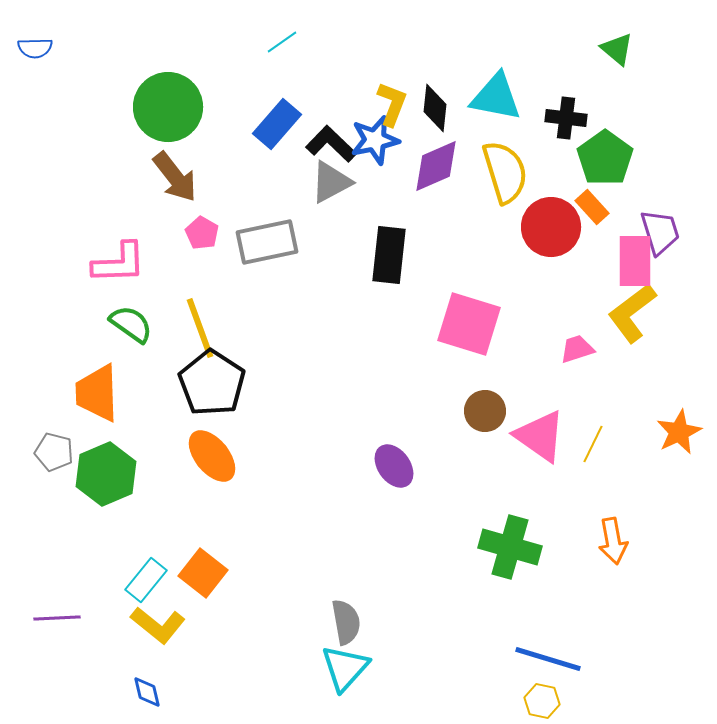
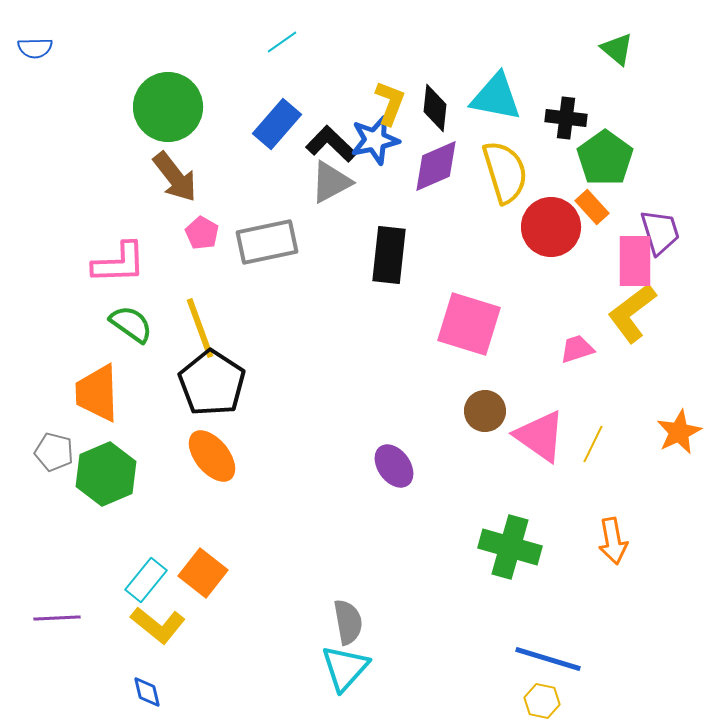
yellow L-shape at (392, 104): moved 2 px left, 1 px up
gray semicircle at (346, 622): moved 2 px right
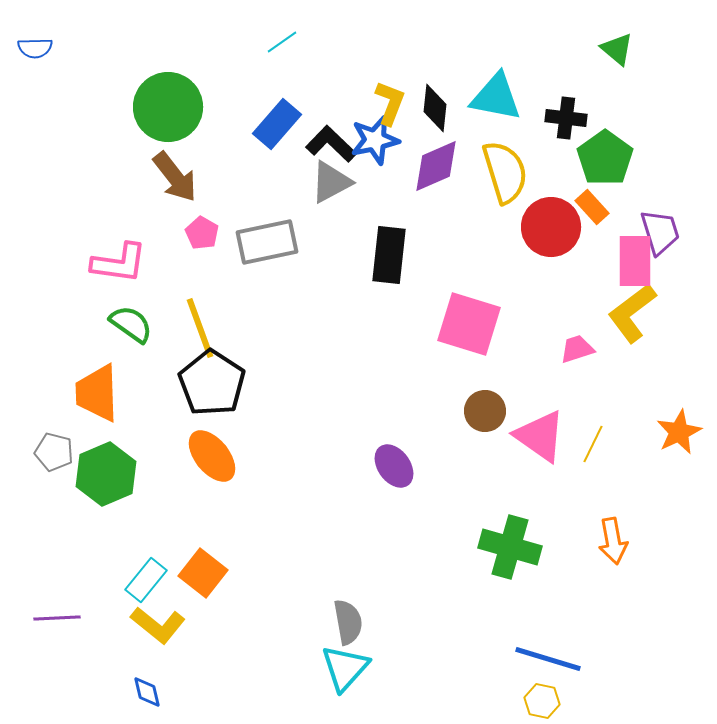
pink L-shape at (119, 263): rotated 10 degrees clockwise
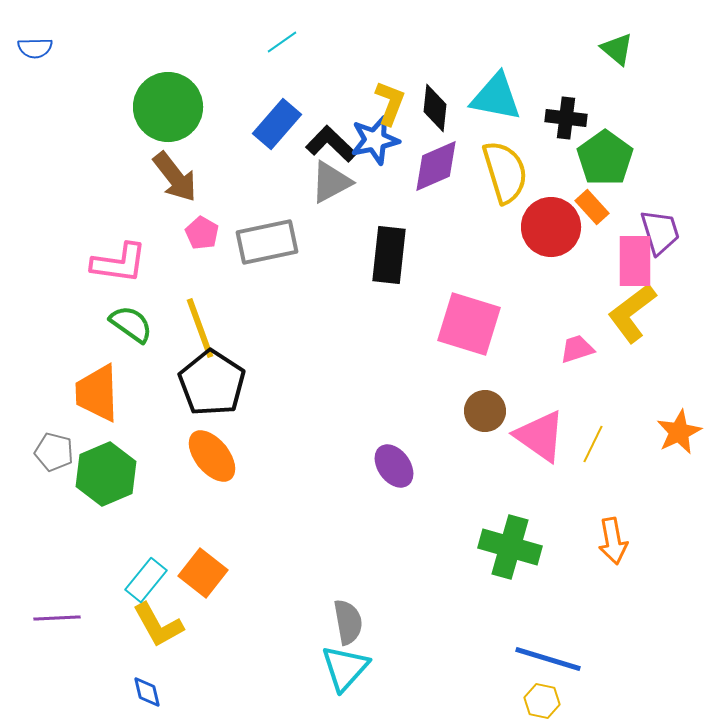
yellow L-shape at (158, 625): rotated 22 degrees clockwise
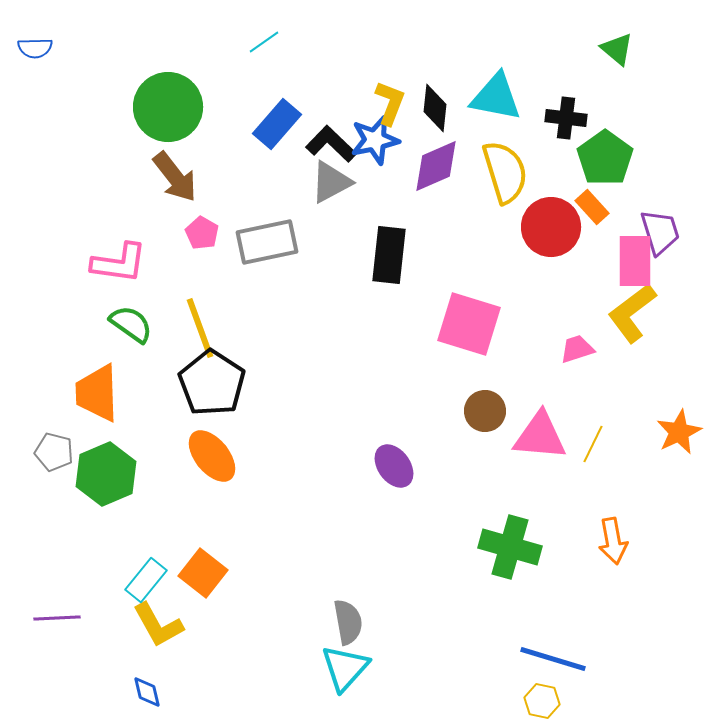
cyan line at (282, 42): moved 18 px left
pink triangle at (540, 436): rotated 30 degrees counterclockwise
blue line at (548, 659): moved 5 px right
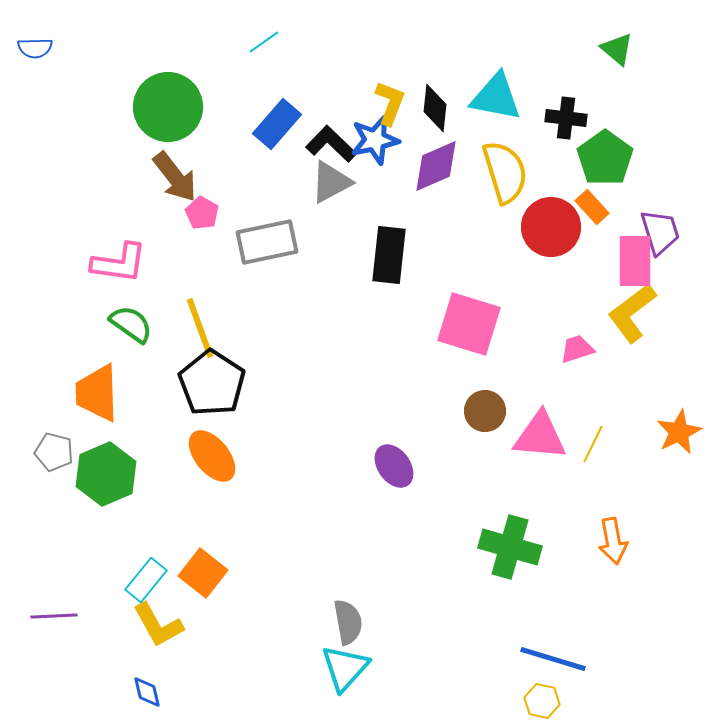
pink pentagon at (202, 233): moved 20 px up
purple line at (57, 618): moved 3 px left, 2 px up
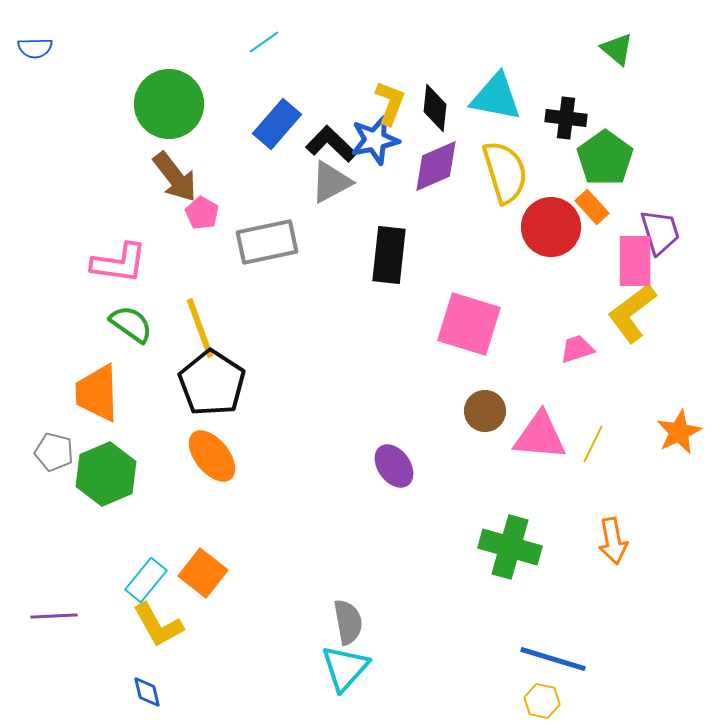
green circle at (168, 107): moved 1 px right, 3 px up
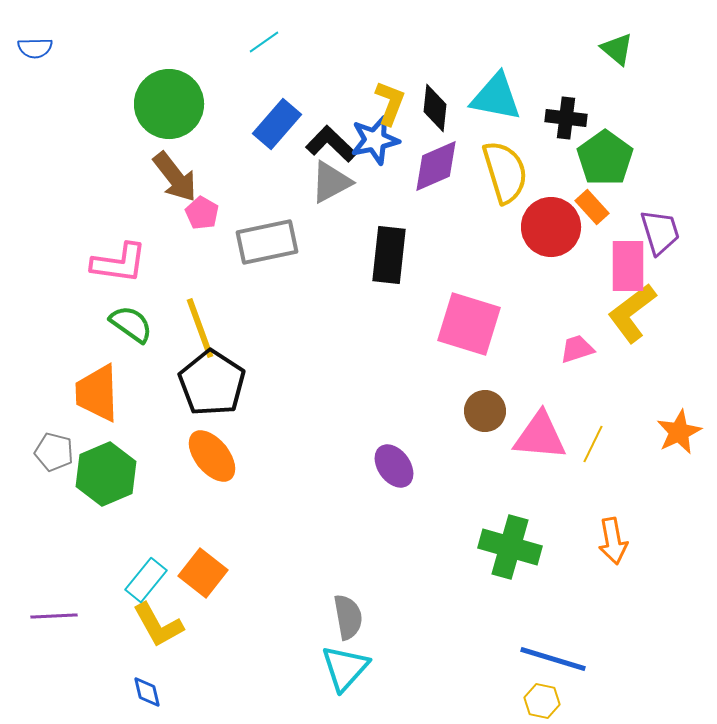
pink rectangle at (635, 261): moved 7 px left, 5 px down
gray semicircle at (348, 622): moved 5 px up
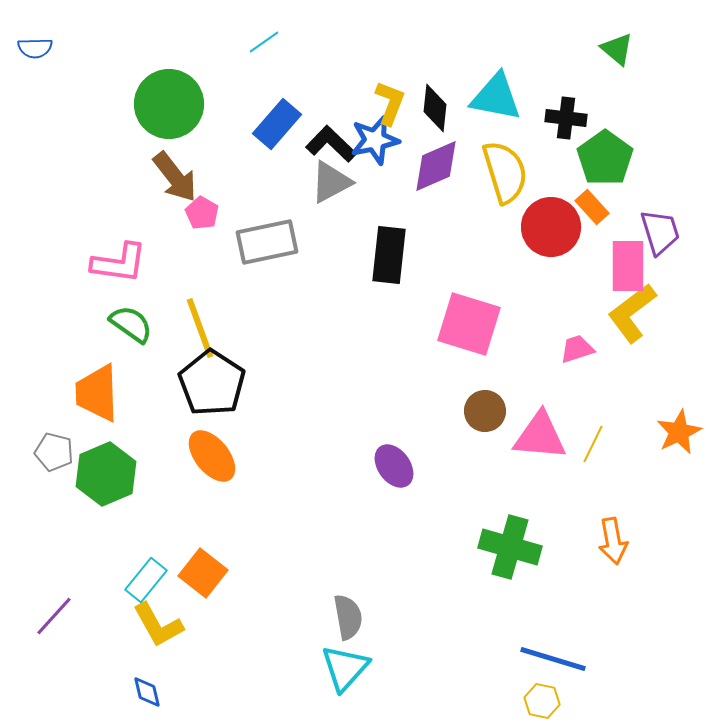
purple line at (54, 616): rotated 45 degrees counterclockwise
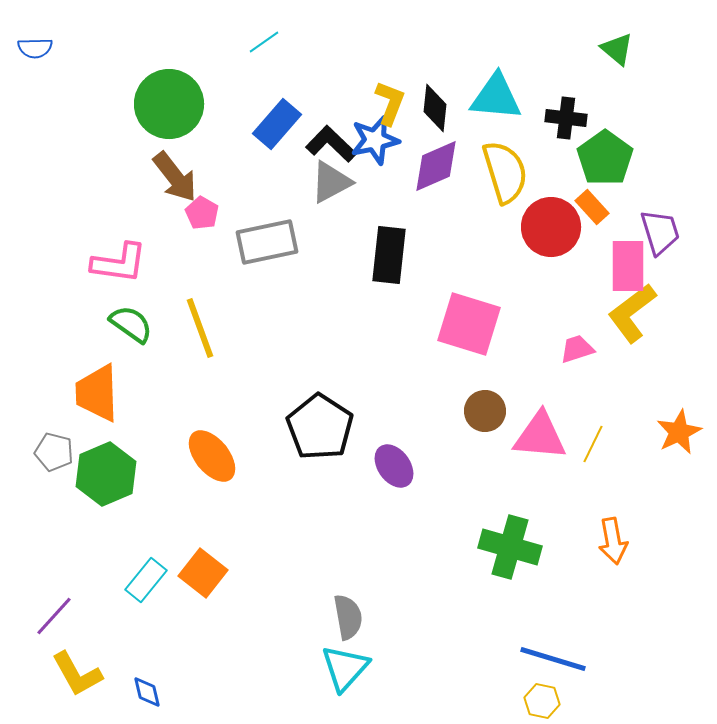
cyan triangle at (496, 97): rotated 6 degrees counterclockwise
black pentagon at (212, 383): moved 108 px right, 44 px down
yellow L-shape at (158, 625): moved 81 px left, 49 px down
